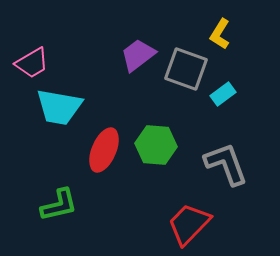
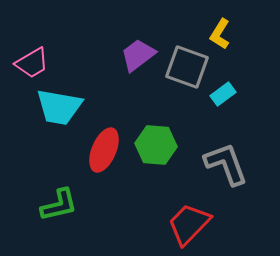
gray square: moved 1 px right, 2 px up
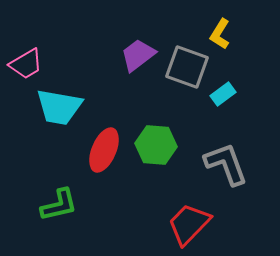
pink trapezoid: moved 6 px left, 1 px down
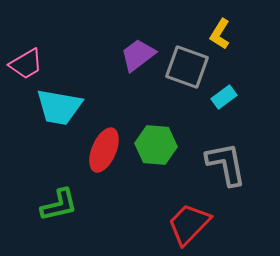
cyan rectangle: moved 1 px right, 3 px down
gray L-shape: rotated 9 degrees clockwise
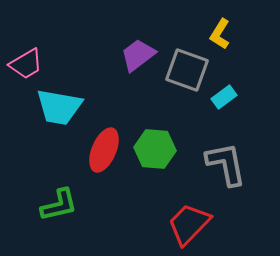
gray square: moved 3 px down
green hexagon: moved 1 px left, 4 px down
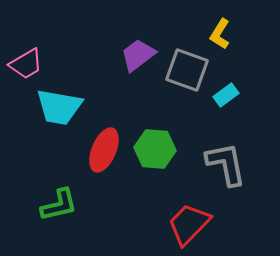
cyan rectangle: moved 2 px right, 2 px up
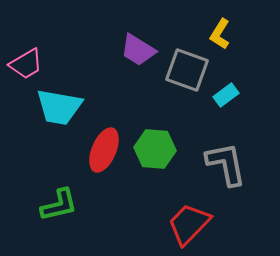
purple trapezoid: moved 5 px up; rotated 111 degrees counterclockwise
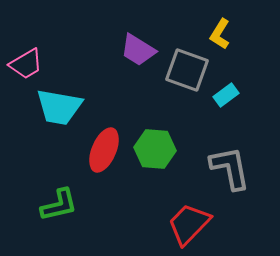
gray L-shape: moved 4 px right, 4 px down
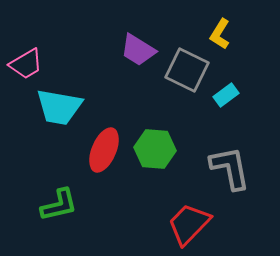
gray square: rotated 6 degrees clockwise
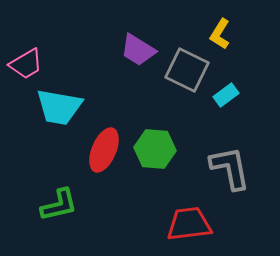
red trapezoid: rotated 39 degrees clockwise
